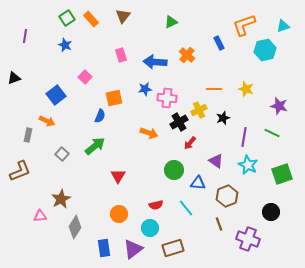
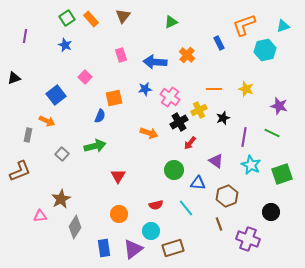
pink cross at (167, 98): moved 3 px right, 1 px up; rotated 30 degrees clockwise
green arrow at (95, 146): rotated 25 degrees clockwise
cyan star at (248, 165): moved 3 px right
cyan circle at (150, 228): moved 1 px right, 3 px down
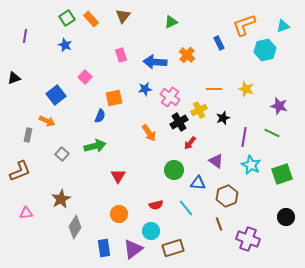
orange arrow at (149, 133): rotated 36 degrees clockwise
black circle at (271, 212): moved 15 px right, 5 px down
pink triangle at (40, 216): moved 14 px left, 3 px up
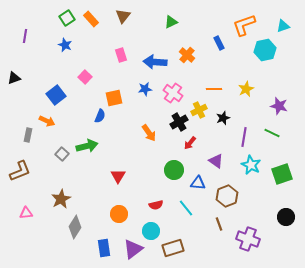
yellow star at (246, 89): rotated 28 degrees clockwise
pink cross at (170, 97): moved 3 px right, 4 px up
green arrow at (95, 146): moved 8 px left
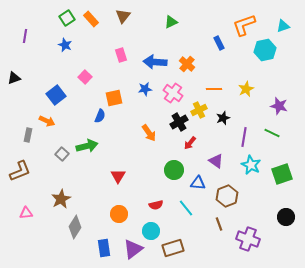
orange cross at (187, 55): moved 9 px down
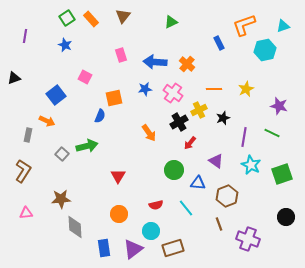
pink square at (85, 77): rotated 16 degrees counterclockwise
brown L-shape at (20, 171): moved 3 px right; rotated 35 degrees counterclockwise
brown star at (61, 199): rotated 24 degrees clockwise
gray diamond at (75, 227): rotated 35 degrees counterclockwise
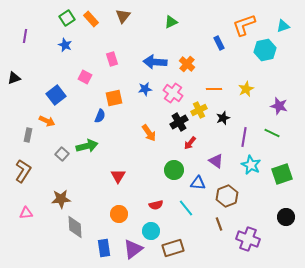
pink rectangle at (121, 55): moved 9 px left, 4 px down
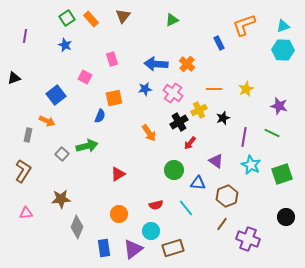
green triangle at (171, 22): moved 1 px right, 2 px up
cyan hexagon at (265, 50): moved 18 px right; rotated 15 degrees clockwise
blue arrow at (155, 62): moved 1 px right, 2 px down
red triangle at (118, 176): moved 2 px up; rotated 28 degrees clockwise
brown line at (219, 224): moved 3 px right; rotated 56 degrees clockwise
gray diamond at (75, 227): moved 2 px right; rotated 25 degrees clockwise
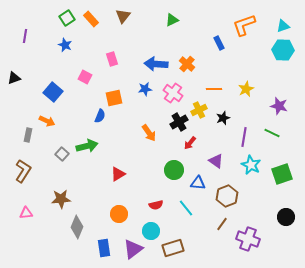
blue square at (56, 95): moved 3 px left, 3 px up; rotated 12 degrees counterclockwise
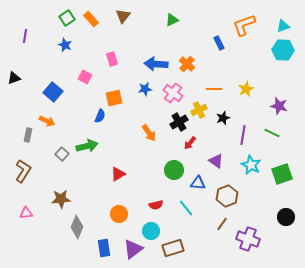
purple line at (244, 137): moved 1 px left, 2 px up
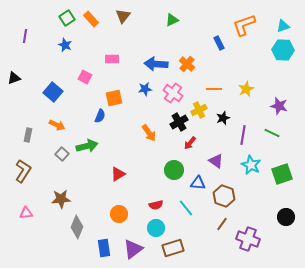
pink rectangle at (112, 59): rotated 72 degrees counterclockwise
orange arrow at (47, 121): moved 10 px right, 4 px down
brown hexagon at (227, 196): moved 3 px left; rotated 20 degrees counterclockwise
cyan circle at (151, 231): moved 5 px right, 3 px up
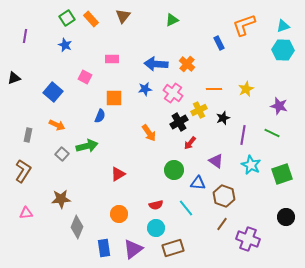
orange square at (114, 98): rotated 12 degrees clockwise
